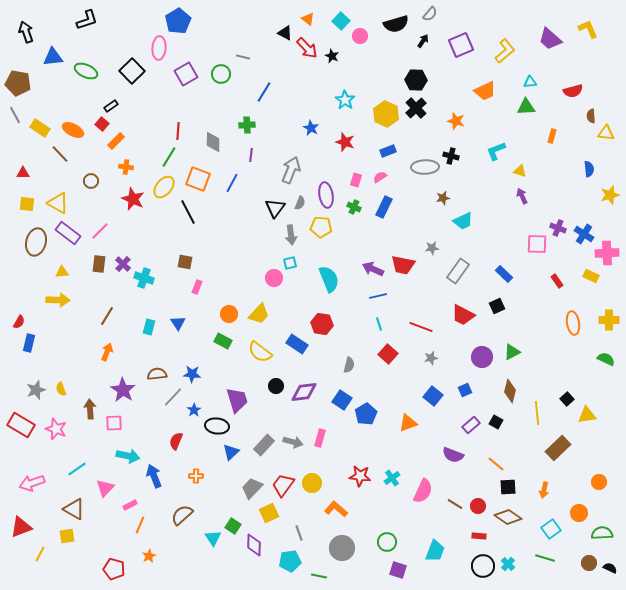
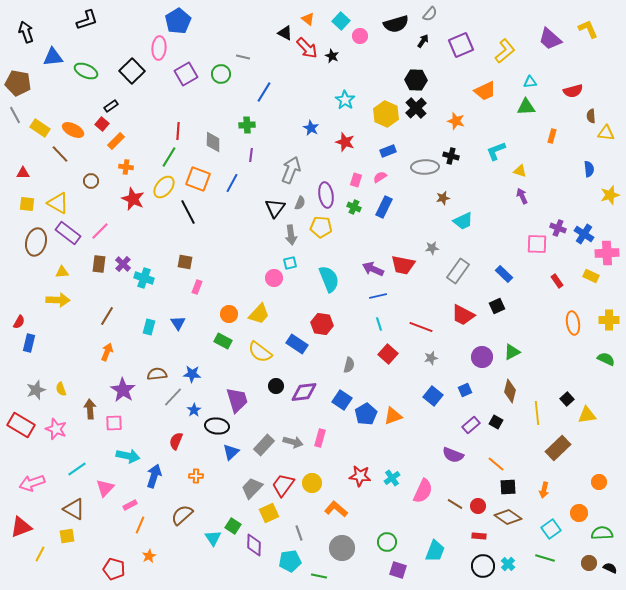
orange triangle at (408, 423): moved 15 px left, 7 px up
blue arrow at (154, 476): rotated 40 degrees clockwise
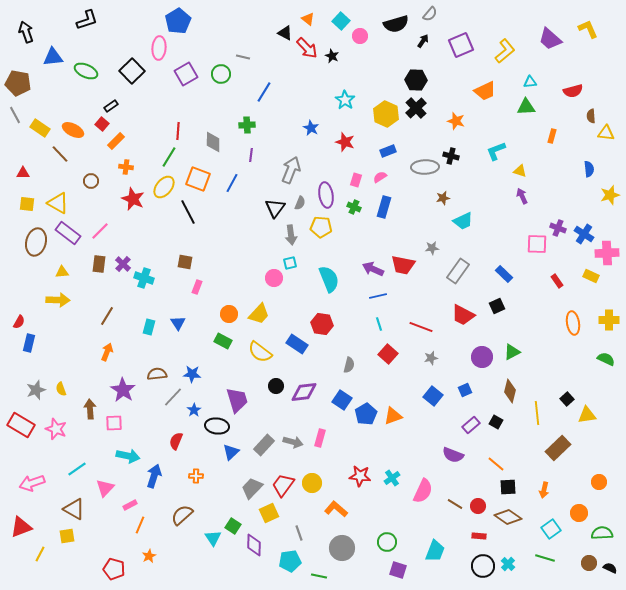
blue rectangle at (384, 207): rotated 10 degrees counterclockwise
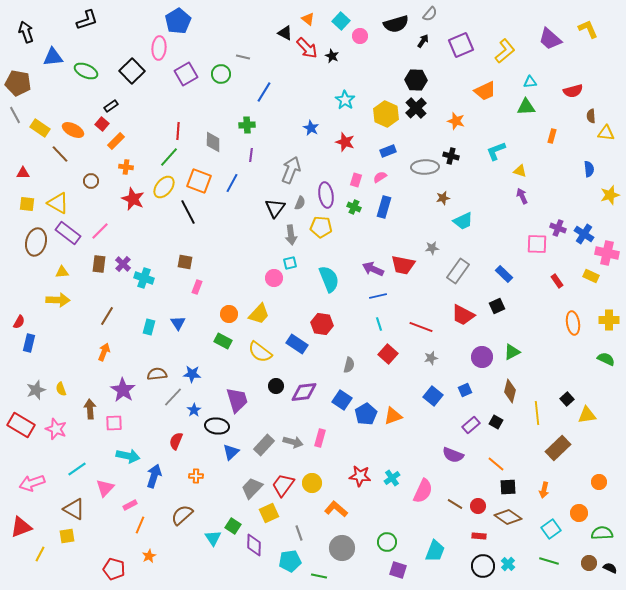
green line at (169, 157): rotated 10 degrees clockwise
orange square at (198, 179): moved 1 px right, 2 px down
pink cross at (607, 253): rotated 15 degrees clockwise
orange arrow at (107, 352): moved 3 px left
green line at (545, 558): moved 4 px right, 3 px down
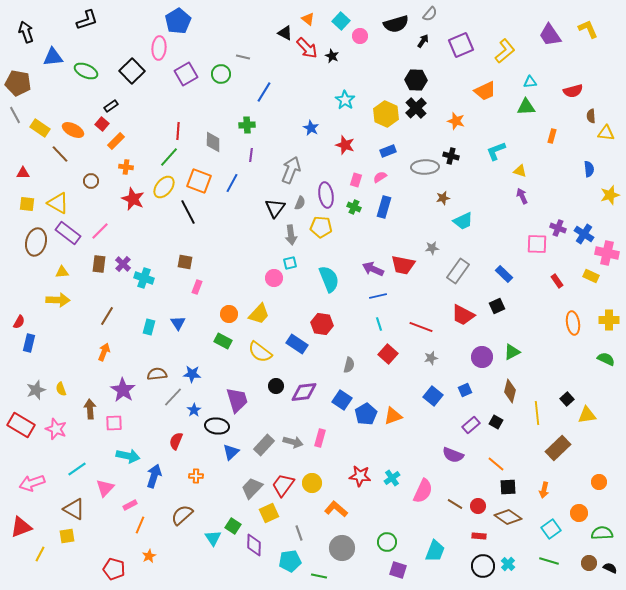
purple trapezoid at (550, 39): moved 4 px up; rotated 15 degrees clockwise
red star at (345, 142): moved 3 px down
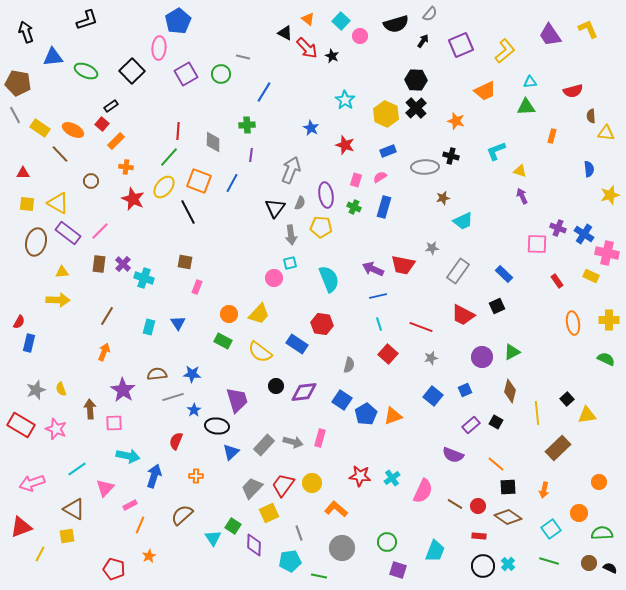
gray line at (173, 397): rotated 30 degrees clockwise
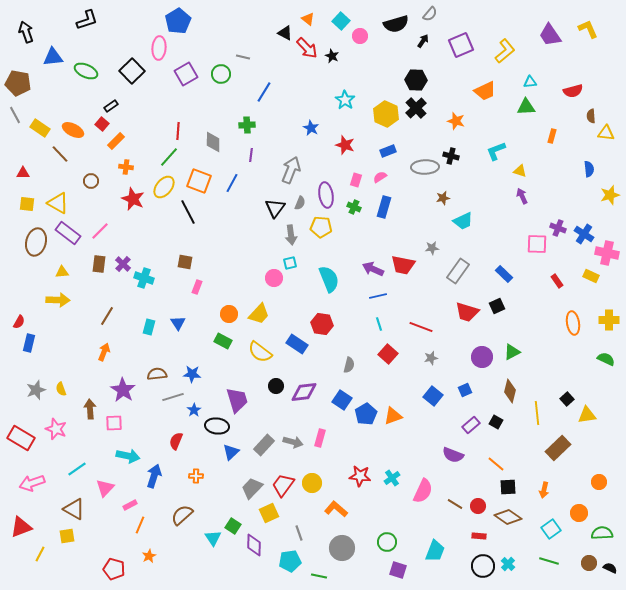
red trapezoid at (463, 315): moved 4 px right, 3 px up; rotated 10 degrees counterclockwise
red rectangle at (21, 425): moved 13 px down
